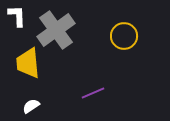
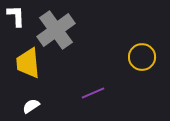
white L-shape: moved 1 px left
yellow circle: moved 18 px right, 21 px down
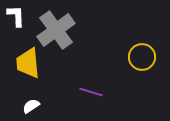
purple line: moved 2 px left, 1 px up; rotated 40 degrees clockwise
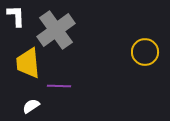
yellow circle: moved 3 px right, 5 px up
purple line: moved 32 px left, 6 px up; rotated 15 degrees counterclockwise
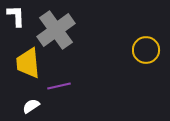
yellow circle: moved 1 px right, 2 px up
purple line: rotated 15 degrees counterclockwise
